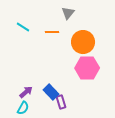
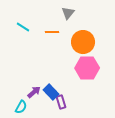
purple arrow: moved 8 px right
cyan semicircle: moved 2 px left, 1 px up
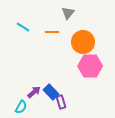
pink hexagon: moved 3 px right, 2 px up
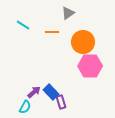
gray triangle: rotated 16 degrees clockwise
cyan line: moved 2 px up
cyan semicircle: moved 4 px right
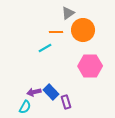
cyan line: moved 22 px right, 23 px down; rotated 64 degrees counterclockwise
orange line: moved 4 px right
orange circle: moved 12 px up
purple arrow: rotated 152 degrees counterclockwise
purple rectangle: moved 5 px right
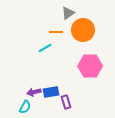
blue rectangle: rotated 56 degrees counterclockwise
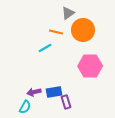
orange line: rotated 16 degrees clockwise
blue rectangle: moved 3 px right
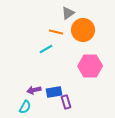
cyan line: moved 1 px right, 1 px down
purple arrow: moved 2 px up
